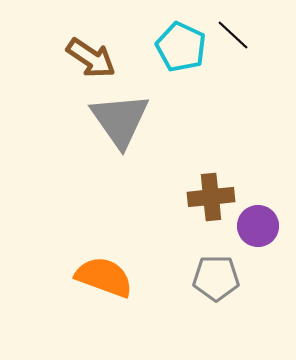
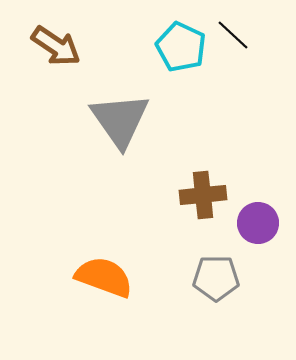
brown arrow: moved 35 px left, 12 px up
brown cross: moved 8 px left, 2 px up
purple circle: moved 3 px up
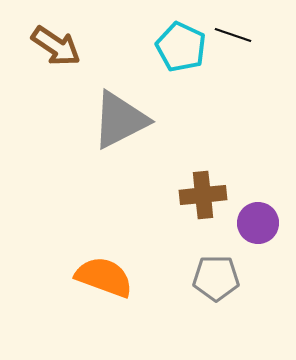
black line: rotated 24 degrees counterclockwise
gray triangle: rotated 38 degrees clockwise
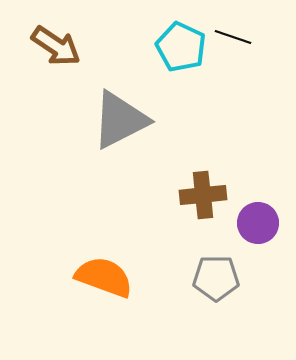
black line: moved 2 px down
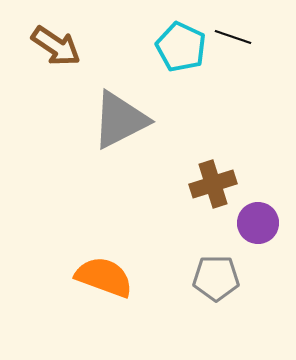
brown cross: moved 10 px right, 11 px up; rotated 12 degrees counterclockwise
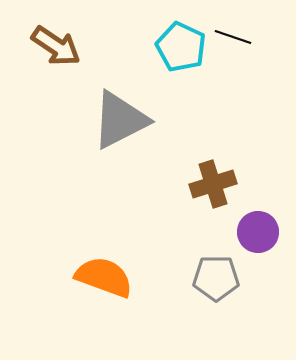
purple circle: moved 9 px down
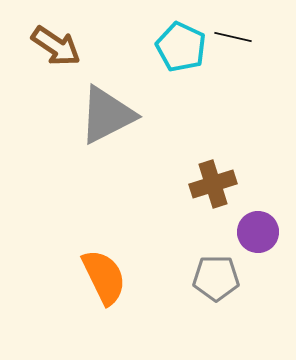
black line: rotated 6 degrees counterclockwise
gray triangle: moved 13 px left, 5 px up
orange semicircle: rotated 44 degrees clockwise
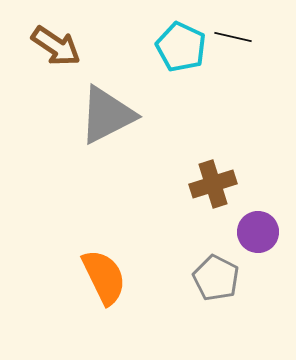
gray pentagon: rotated 27 degrees clockwise
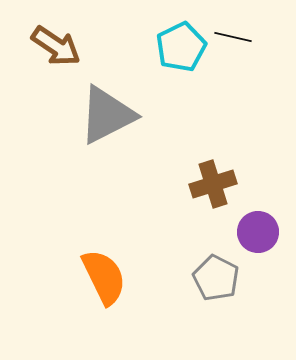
cyan pentagon: rotated 21 degrees clockwise
